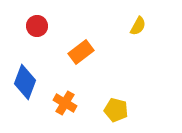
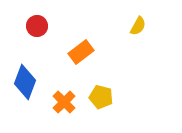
orange cross: moved 1 px left, 1 px up; rotated 15 degrees clockwise
yellow pentagon: moved 15 px left, 13 px up
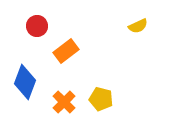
yellow semicircle: rotated 36 degrees clockwise
orange rectangle: moved 15 px left, 1 px up
yellow pentagon: moved 2 px down
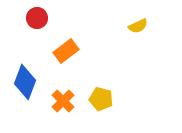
red circle: moved 8 px up
orange cross: moved 1 px left, 1 px up
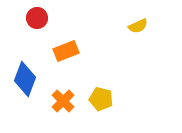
orange rectangle: rotated 15 degrees clockwise
blue diamond: moved 3 px up
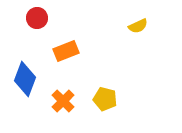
yellow pentagon: moved 4 px right
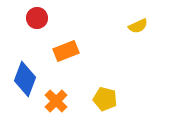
orange cross: moved 7 px left
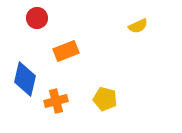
blue diamond: rotated 8 degrees counterclockwise
orange cross: rotated 30 degrees clockwise
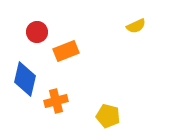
red circle: moved 14 px down
yellow semicircle: moved 2 px left
yellow pentagon: moved 3 px right, 17 px down
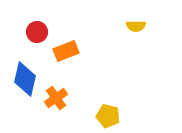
yellow semicircle: rotated 24 degrees clockwise
orange cross: moved 3 px up; rotated 20 degrees counterclockwise
